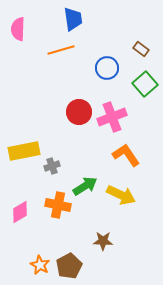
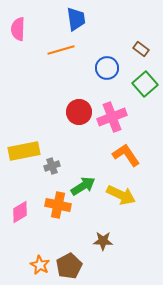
blue trapezoid: moved 3 px right
green arrow: moved 2 px left
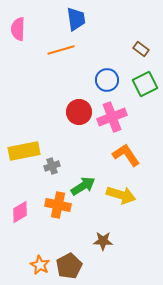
blue circle: moved 12 px down
green square: rotated 15 degrees clockwise
yellow arrow: rotated 8 degrees counterclockwise
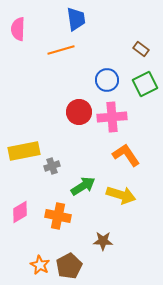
pink cross: rotated 16 degrees clockwise
orange cross: moved 11 px down
